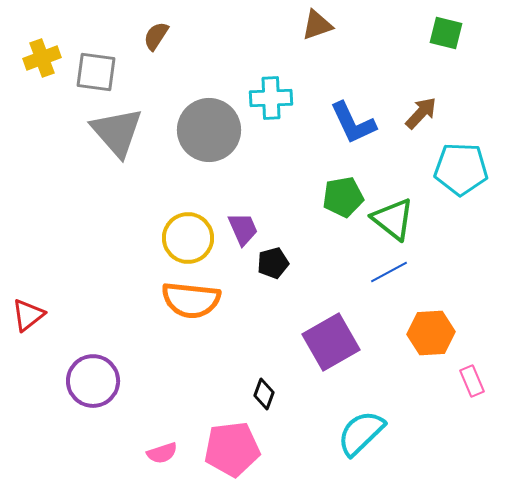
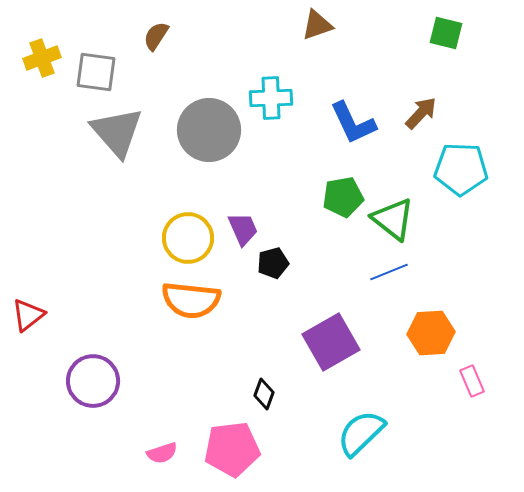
blue line: rotated 6 degrees clockwise
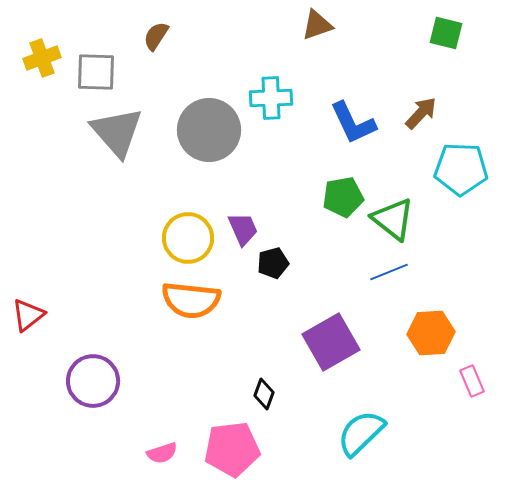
gray square: rotated 6 degrees counterclockwise
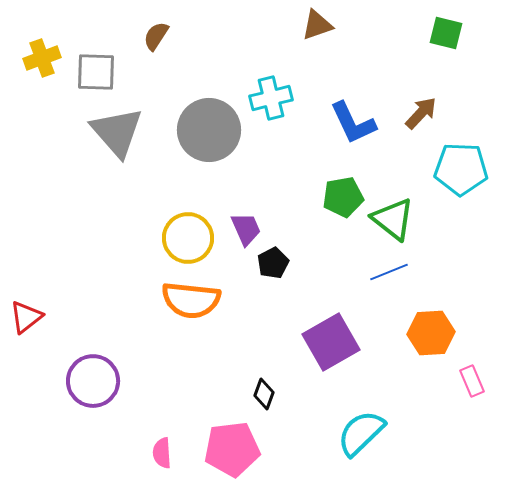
cyan cross: rotated 12 degrees counterclockwise
purple trapezoid: moved 3 px right
black pentagon: rotated 12 degrees counterclockwise
red triangle: moved 2 px left, 2 px down
pink semicircle: rotated 104 degrees clockwise
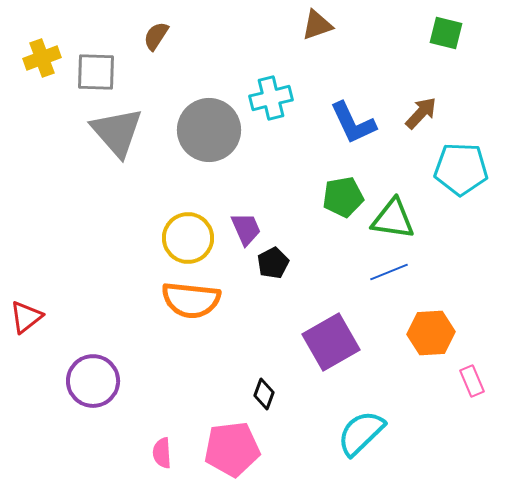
green triangle: rotated 30 degrees counterclockwise
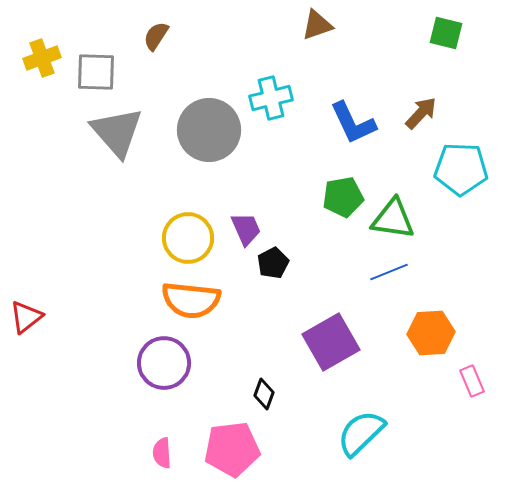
purple circle: moved 71 px right, 18 px up
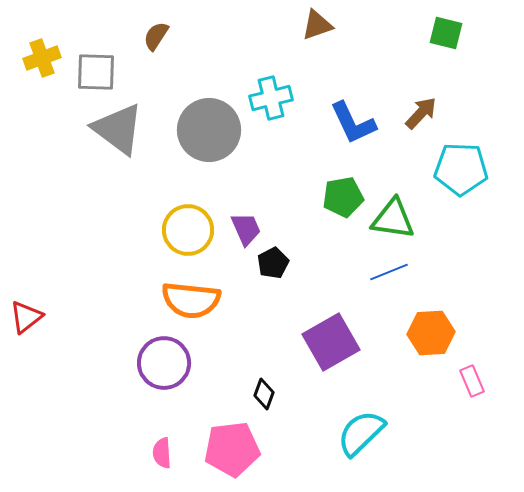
gray triangle: moved 1 px right, 3 px up; rotated 12 degrees counterclockwise
yellow circle: moved 8 px up
